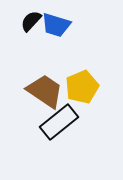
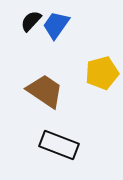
blue trapezoid: rotated 108 degrees clockwise
yellow pentagon: moved 20 px right, 14 px up; rotated 8 degrees clockwise
black rectangle: moved 23 px down; rotated 60 degrees clockwise
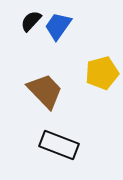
blue trapezoid: moved 2 px right, 1 px down
brown trapezoid: rotated 12 degrees clockwise
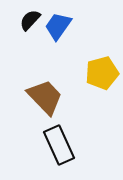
black semicircle: moved 1 px left, 1 px up
brown trapezoid: moved 6 px down
black rectangle: rotated 45 degrees clockwise
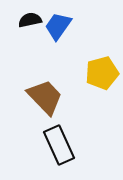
black semicircle: rotated 35 degrees clockwise
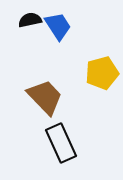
blue trapezoid: rotated 112 degrees clockwise
black rectangle: moved 2 px right, 2 px up
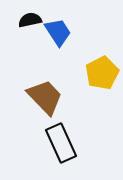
blue trapezoid: moved 6 px down
yellow pentagon: rotated 12 degrees counterclockwise
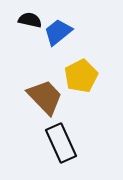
black semicircle: rotated 25 degrees clockwise
blue trapezoid: rotated 96 degrees counterclockwise
yellow pentagon: moved 21 px left, 3 px down
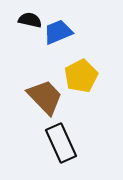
blue trapezoid: rotated 16 degrees clockwise
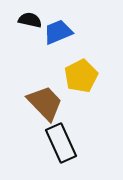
brown trapezoid: moved 6 px down
